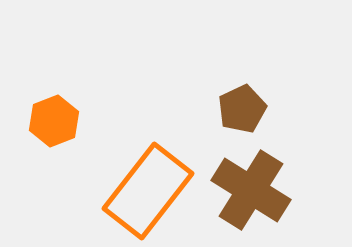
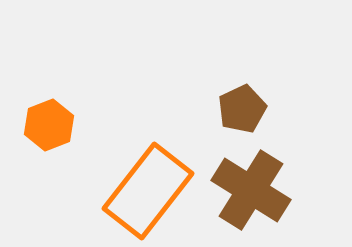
orange hexagon: moved 5 px left, 4 px down
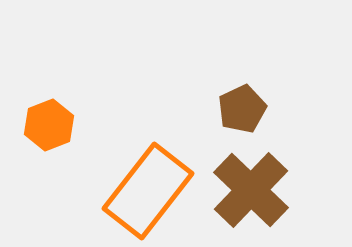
brown cross: rotated 12 degrees clockwise
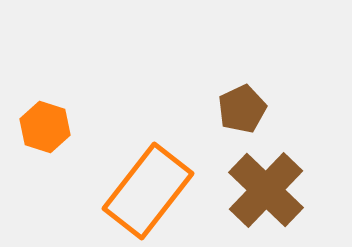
orange hexagon: moved 4 px left, 2 px down; rotated 21 degrees counterclockwise
brown cross: moved 15 px right
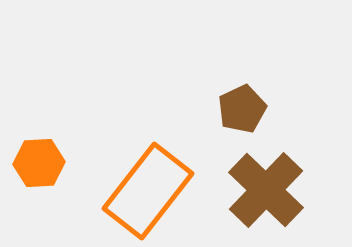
orange hexagon: moved 6 px left, 36 px down; rotated 21 degrees counterclockwise
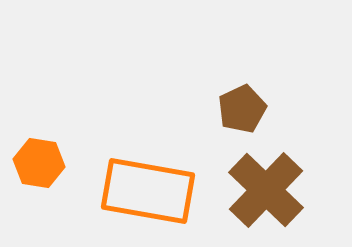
orange hexagon: rotated 12 degrees clockwise
orange rectangle: rotated 62 degrees clockwise
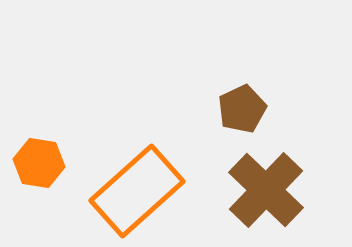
orange rectangle: moved 11 px left; rotated 52 degrees counterclockwise
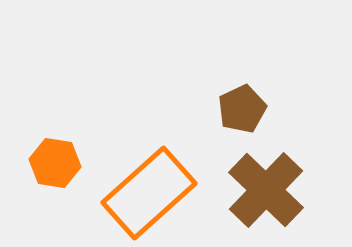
orange hexagon: moved 16 px right
orange rectangle: moved 12 px right, 2 px down
